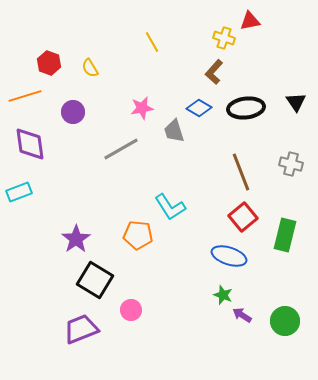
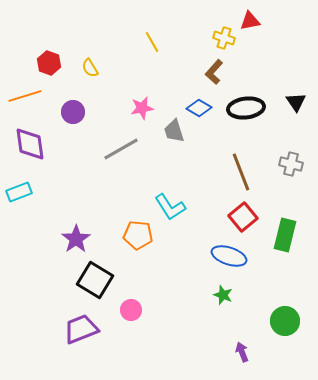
purple arrow: moved 37 px down; rotated 36 degrees clockwise
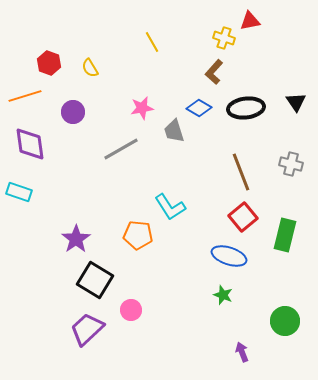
cyan rectangle: rotated 40 degrees clockwise
purple trapezoid: moved 6 px right; rotated 21 degrees counterclockwise
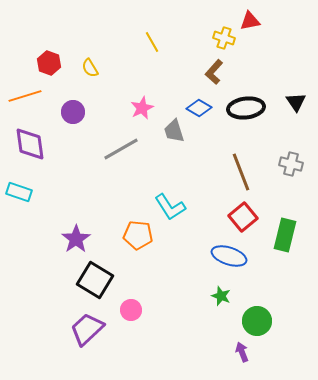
pink star: rotated 15 degrees counterclockwise
green star: moved 2 px left, 1 px down
green circle: moved 28 px left
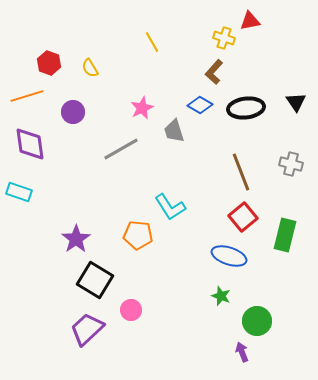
orange line: moved 2 px right
blue diamond: moved 1 px right, 3 px up
